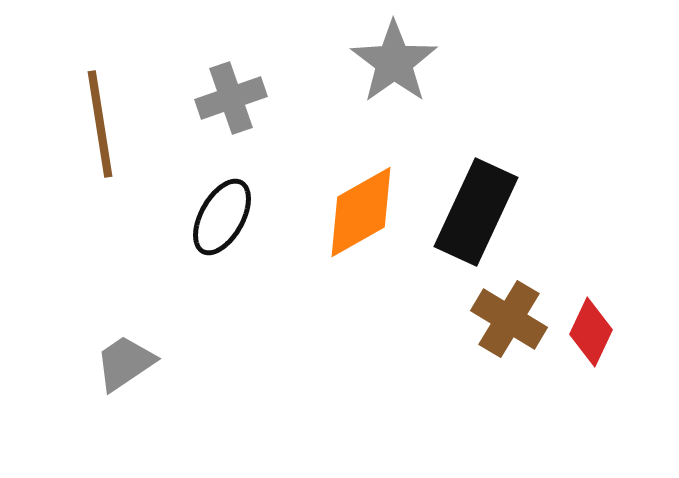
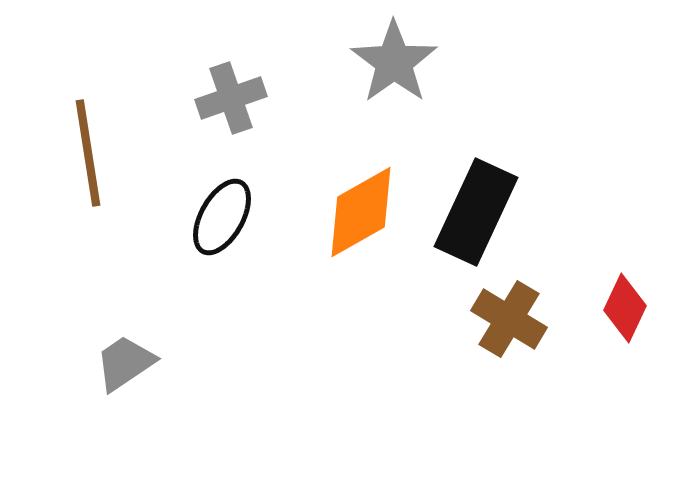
brown line: moved 12 px left, 29 px down
red diamond: moved 34 px right, 24 px up
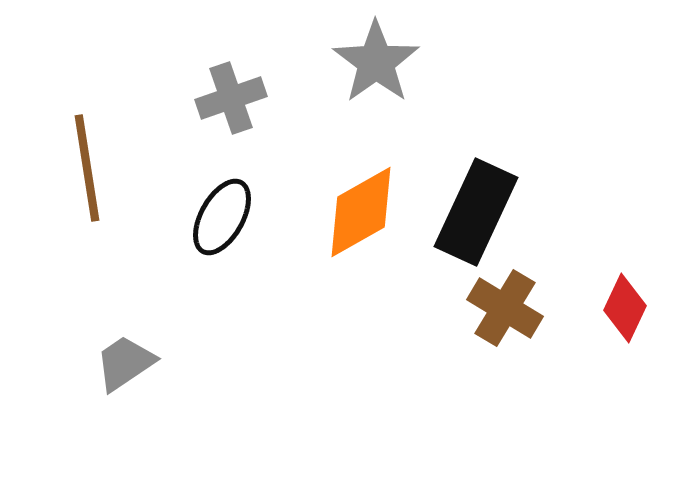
gray star: moved 18 px left
brown line: moved 1 px left, 15 px down
brown cross: moved 4 px left, 11 px up
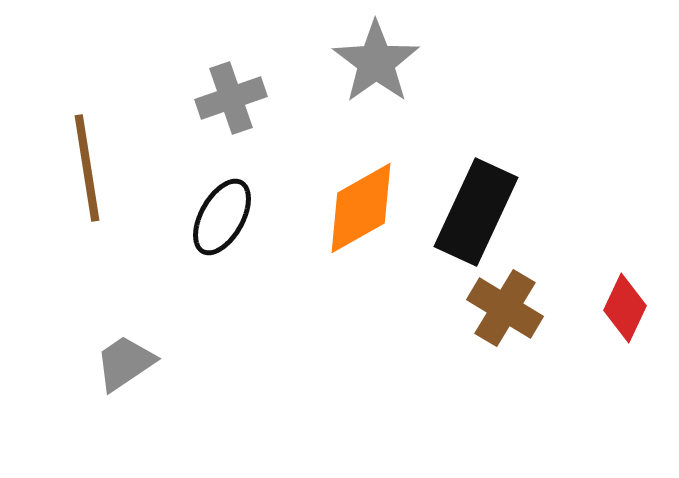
orange diamond: moved 4 px up
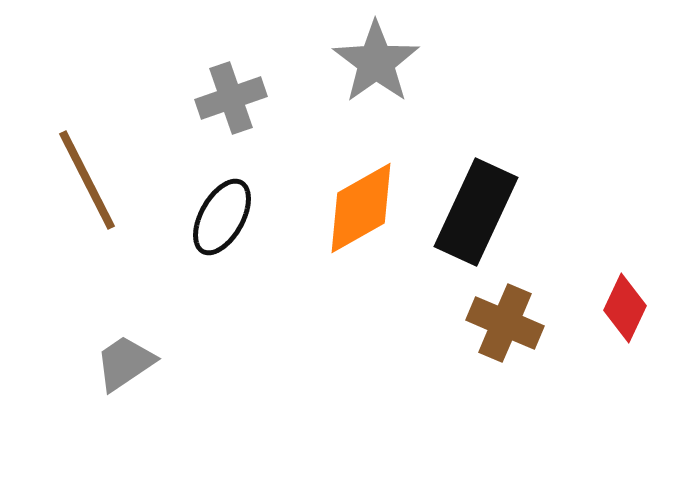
brown line: moved 12 px down; rotated 18 degrees counterclockwise
brown cross: moved 15 px down; rotated 8 degrees counterclockwise
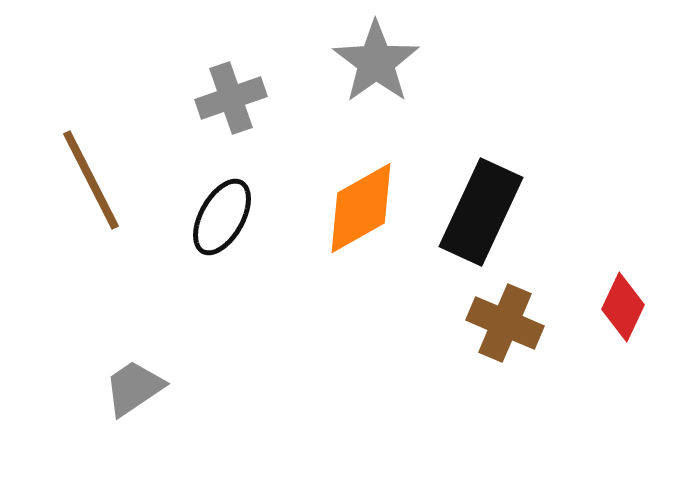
brown line: moved 4 px right
black rectangle: moved 5 px right
red diamond: moved 2 px left, 1 px up
gray trapezoid: moved 9 px right, 25 px down
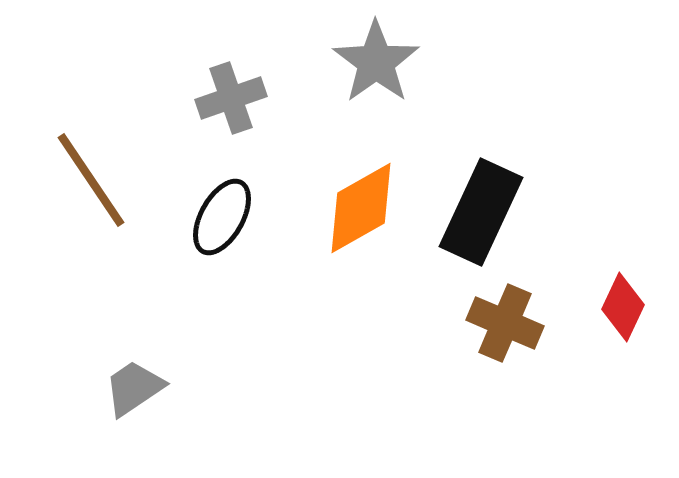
brown line: rotated 7 degrees counterclockwise
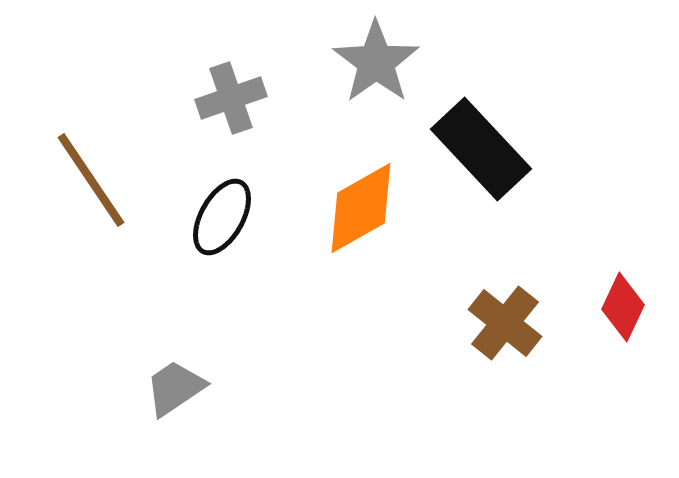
black rectangle: moved 63 px up; rotated 68 degrees counterclockwise
brown cross: rotated 16 degrees clockwise
gray trapezoid: moved 41 px right
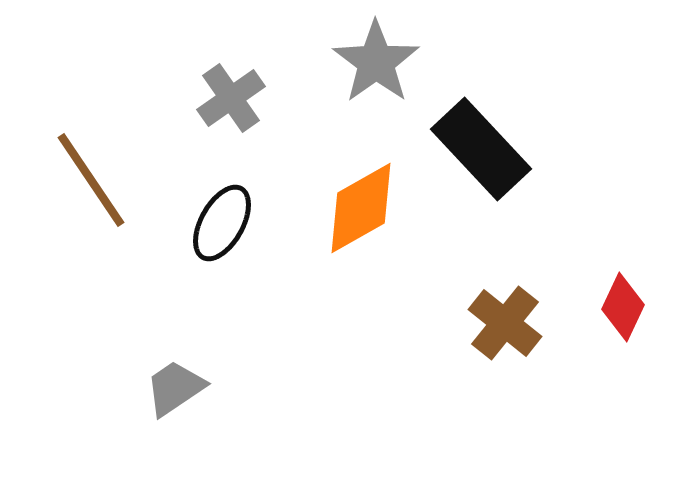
gray cross: rotated 16 degrees counterclockwise
black ellipse: moved 6 px down
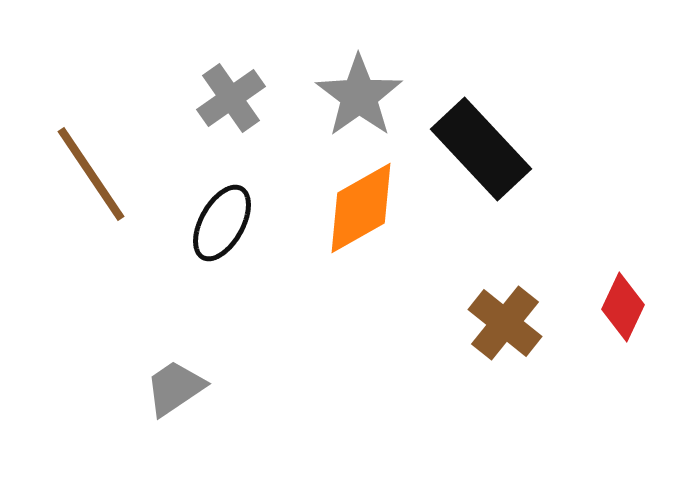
gray star: moved 17 px left, 34 px down
brown line: moved 6 px up
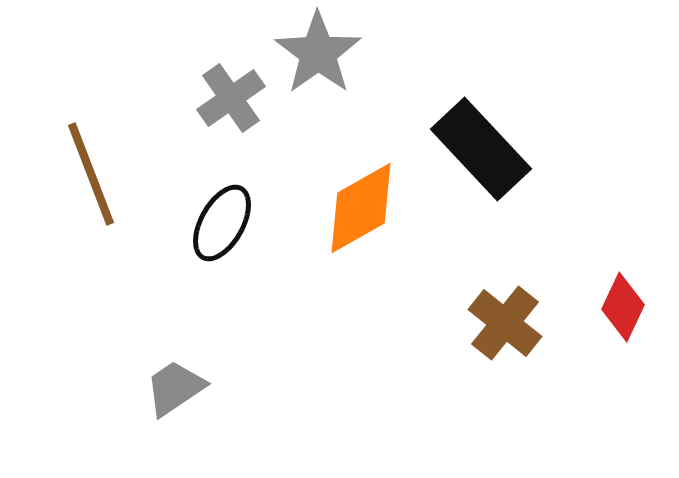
gray star: moved 41 px left, 43 px up
brown line: rotated 13 degrees clockwise
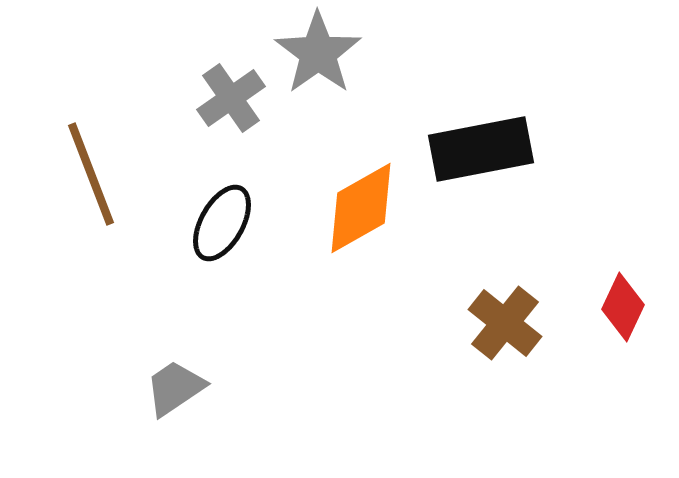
black rectangle: rotated 58 degrees counterclockwise
